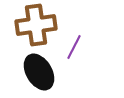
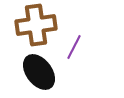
black ellipse: rotated 6 degrees counterclockwise
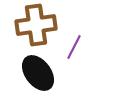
black ellipse: moved 1 px left, 1 px down
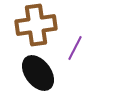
purple line: moved 1 px right, 1 px down
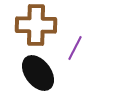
brown cross: rotated 9 degrees clockwise
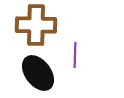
purple line: moved 7 px down; rotated 25 degrees counterclockwise
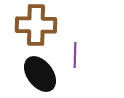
black ellipse: moved 2 px right, 1 px down
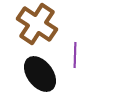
brown cross: moved 1 px right, 1 px up; rotated 33 degrees clockwise
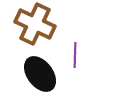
brown cross: moved 2 px left; rotated 9 degrees counterclockwise
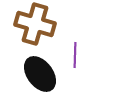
brown cross: rotated 9 degrees counterclockwise
